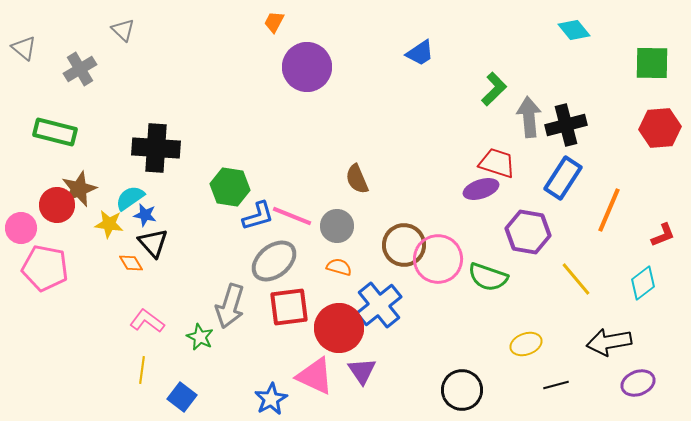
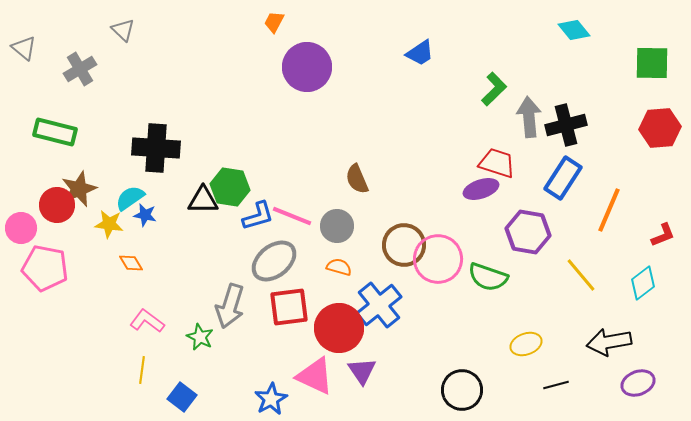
black triangle at (153, 243): moved 50 px right, 43 px up; rotated 48 degrees counterclockwise
yellow line at (576, 279): moved 5 px right, 4 px up
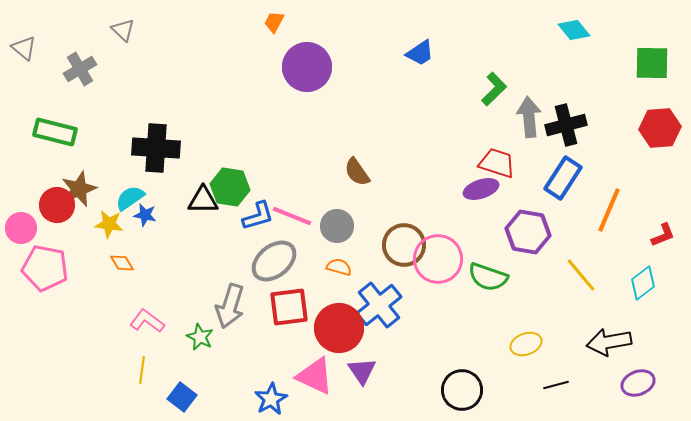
brown semicircle at (357, 179): moved 7 px up; rotated 12 degrees counterclockwise
orange diamond at (131, 263): moved 9 px left
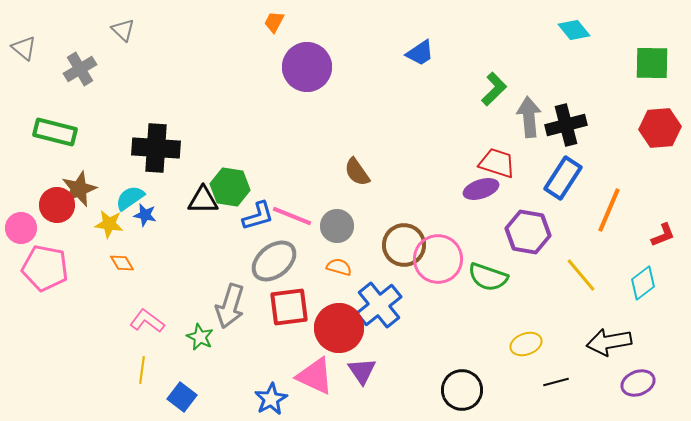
black line at (556, 385): moved 3 px up
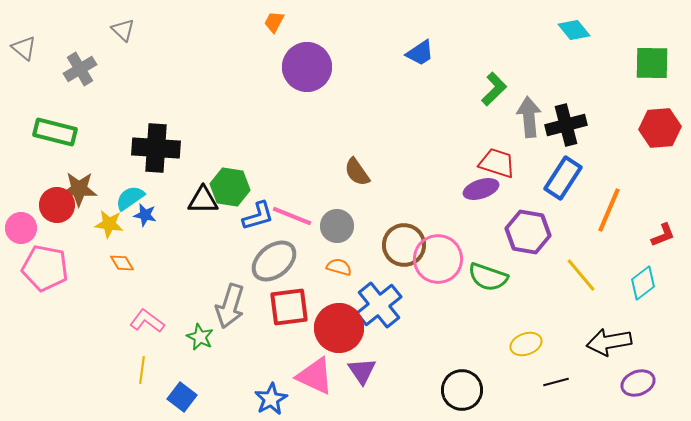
brown star at (79, 189): rotated 24 degrees clockwise
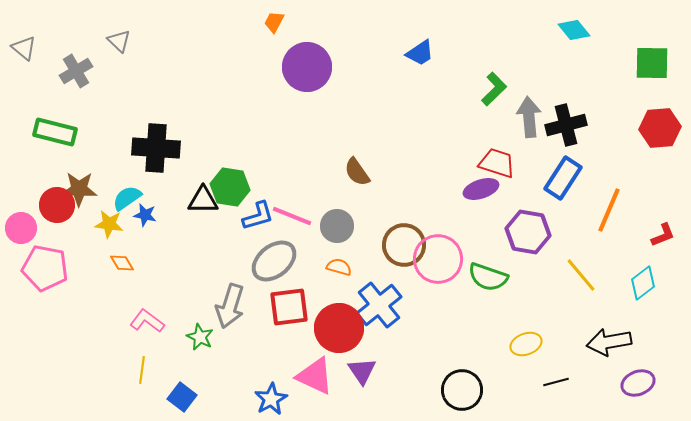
gray triangle at (123, 30): moved 4 px left, 11 px down
gray cross at (80, 69): moved 4 px left, 2 px down
cyan semicircle at (130, 198): moved 3 px left
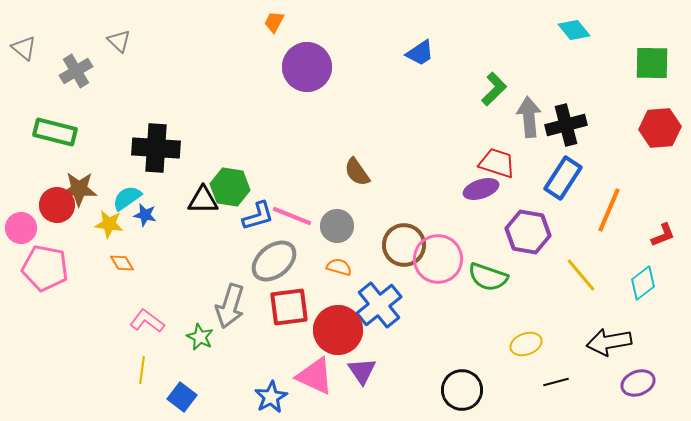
red circle at (339, 328): moved 1 px left, 2 px down
blue star at (271, 399): moved 2 px up
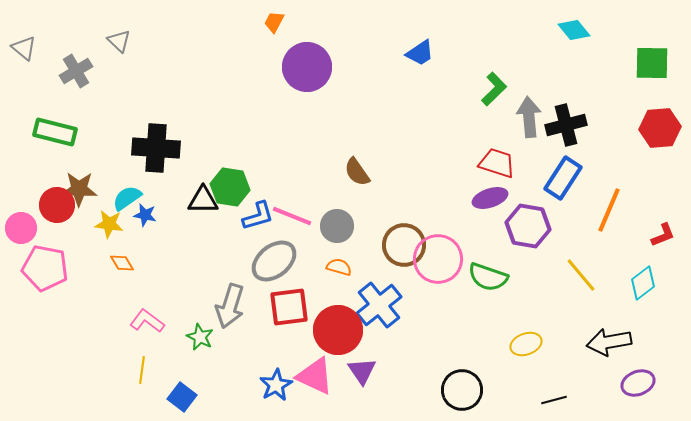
purple ellipse at (481, 189): moved 9 px right, 9 px down
purple hexagon at (528, 232): moved 6 px up
black line at (556, 382): moved 2 px left, 18 px down
blue star at (271, 397): moved 5 px right, 12 px up
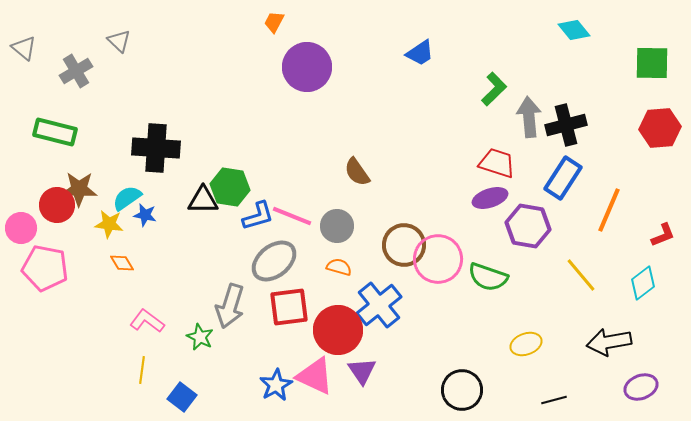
purple ellipse at (638, 383): moved 3 px right, 4 px down
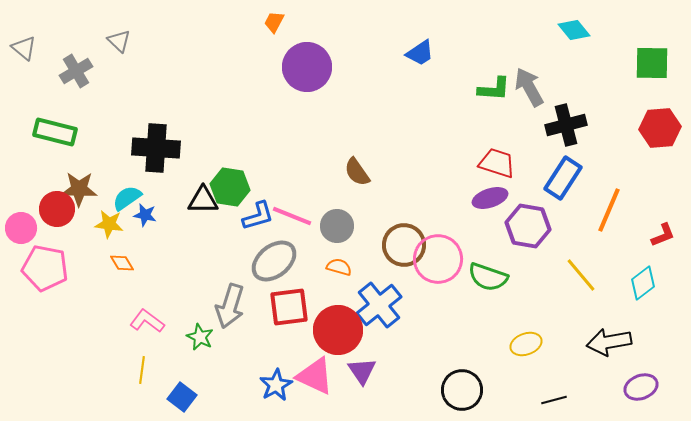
green L-shape at (494, 89): rotated 48 degrees clockwise
gray arrow at (529, 117): moved 30 px up; rotated 24 degrees counterclockwise
red circle at (57, 205): moved 4 px down
